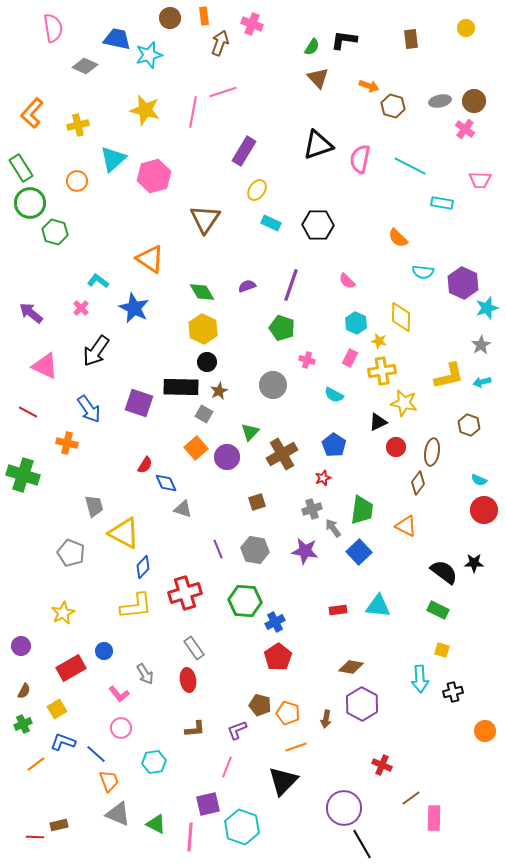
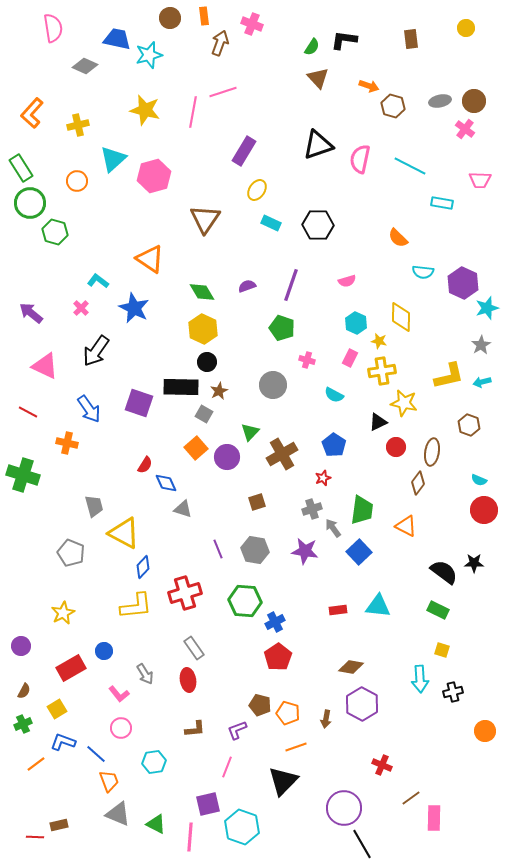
pink semicircle at (347, 281): rotated 60 degrees counterclockwise
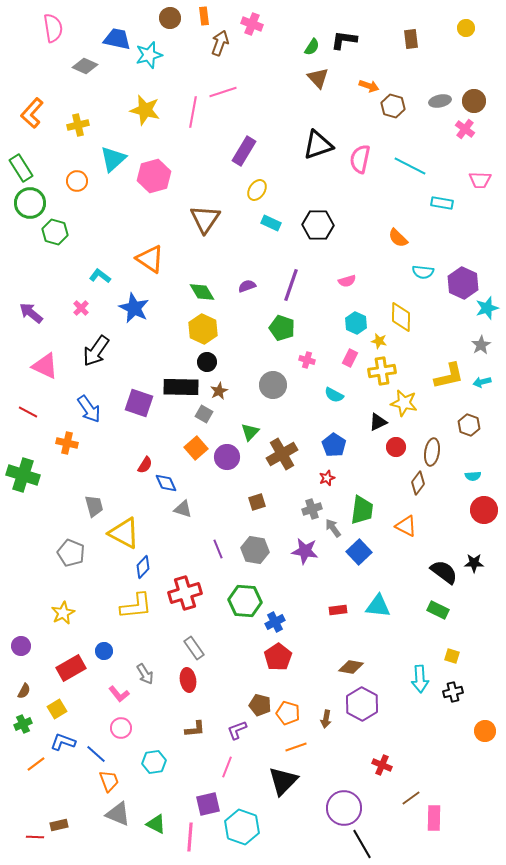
cyan L-shape at (98, 281): moved 2 px right, 5 px up
red star at (323, 478): moved 4 px right
cyan semicircle at (479, 480): moved 6 px left, 4 px up; rotated 28 degrees counterclockwise
yellow square at (442, 650): moved 10 px right, 6 px down
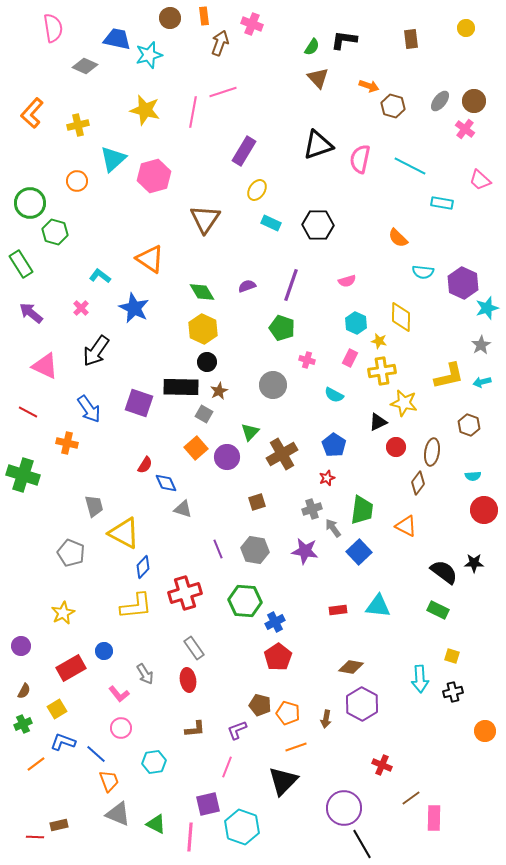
gray ellipse at (440, 101): rotated 40 degrees counterclockwise
green rectangle at (21, 168): moved 96 px down
pink trapezoid at (480, 180): rotated 40 degrees clockwise
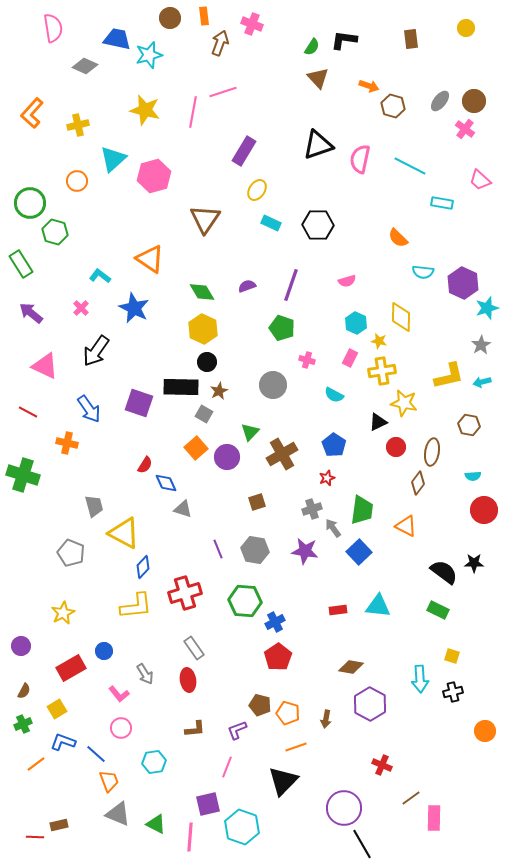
brown hexagon at (469, 425): rotated 10 degrees counterclockwise
purple hexagon at (362, 704): moved 8 px right
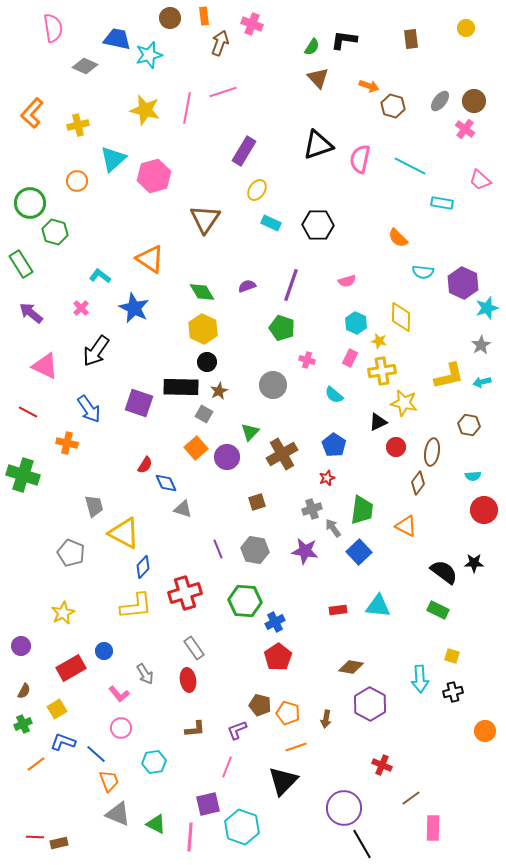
pink line at (193, 112): moved 6 px left, 4 px up
cyan semicircle at (334, 395): rotated 12 degrees clockwise
pink rectangle at (434, 818): moved 1 px left, 10 px down
brown rectangle at (59, 825): moved 18 px down
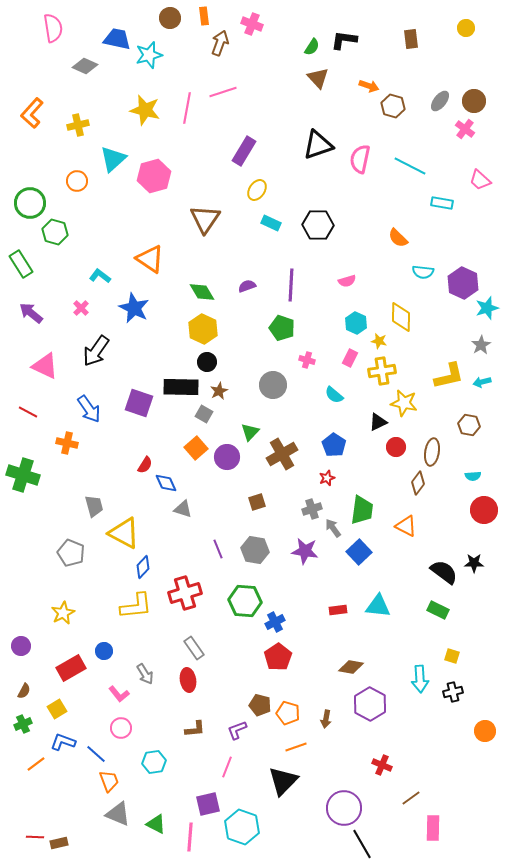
purple line at (291, 285): rotated 16 degrees counterclockwise
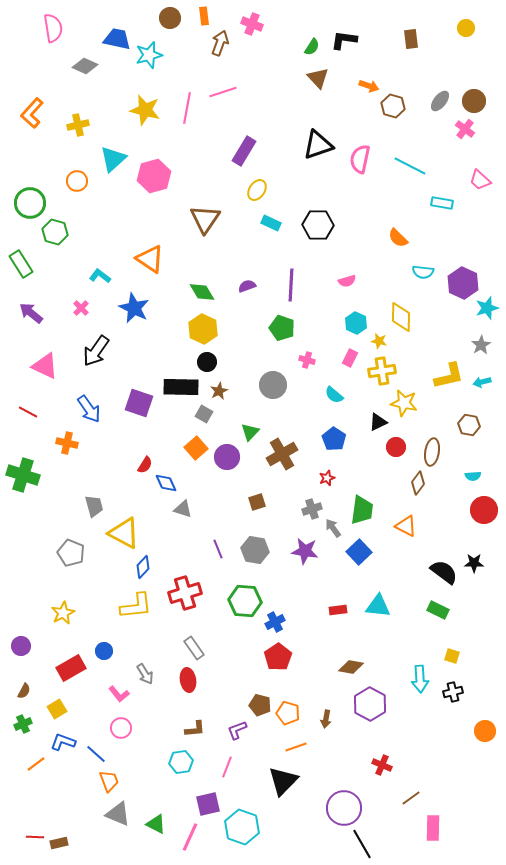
blue pentagon at (334, 445): moved 6 px up
cyan hexagon at (154, 762): moved 27 px right
pink line at (190, 837): rotated 20 degrees clockwise
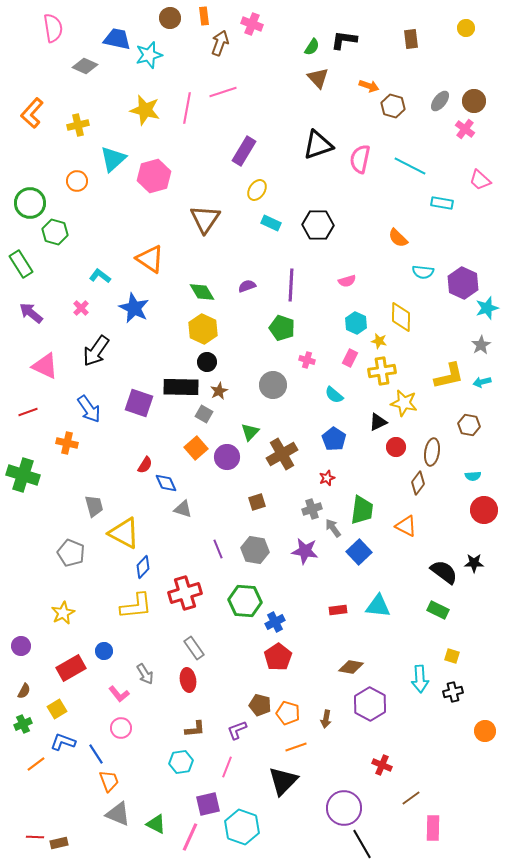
red line at (28, 412): rotated 48 degrees counterclockwise
blue line at (96, 754): rotated 15 degrees clockwise
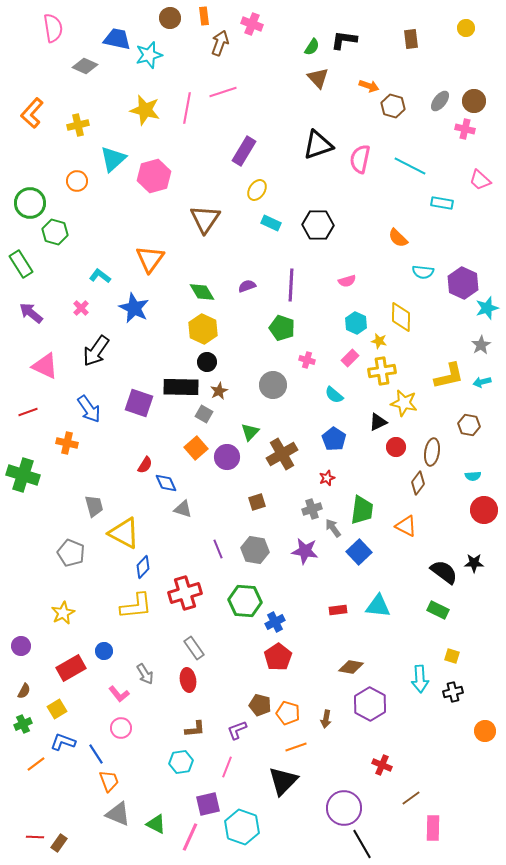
pink cross at (465, 129): rotated 24 degrees counterclockwise
orange triangle at (150, 259): rotated 32 degrees clockwise
pink rectangle at (350, 358): rotated 18 degrees clockwise
brown rectangle at (59, 843): rotated 42 degrees counterclockwise
